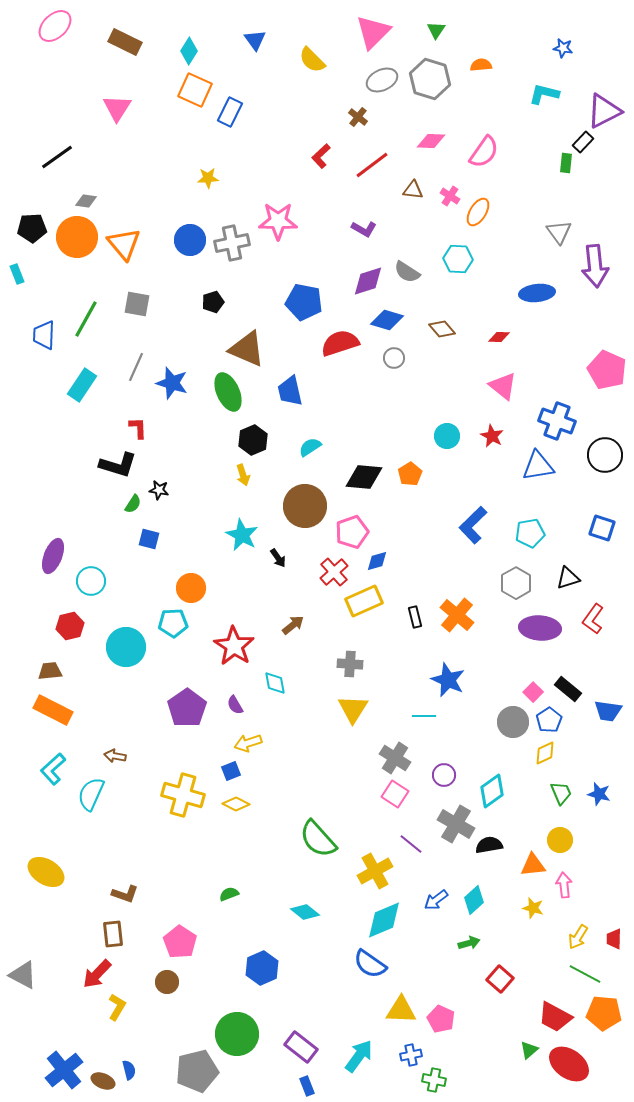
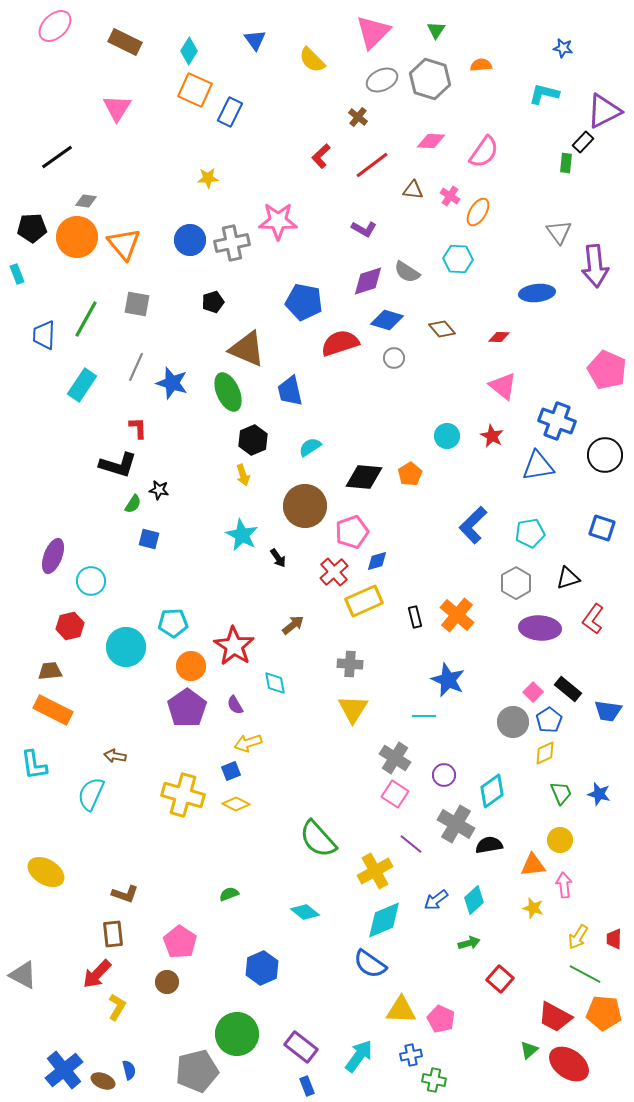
orange circle at (191, 588): moved 78 px down
cyan L-shape at (53, 769): moved 19 px left, 4 px up; rotated 56 degrees counterclockwise
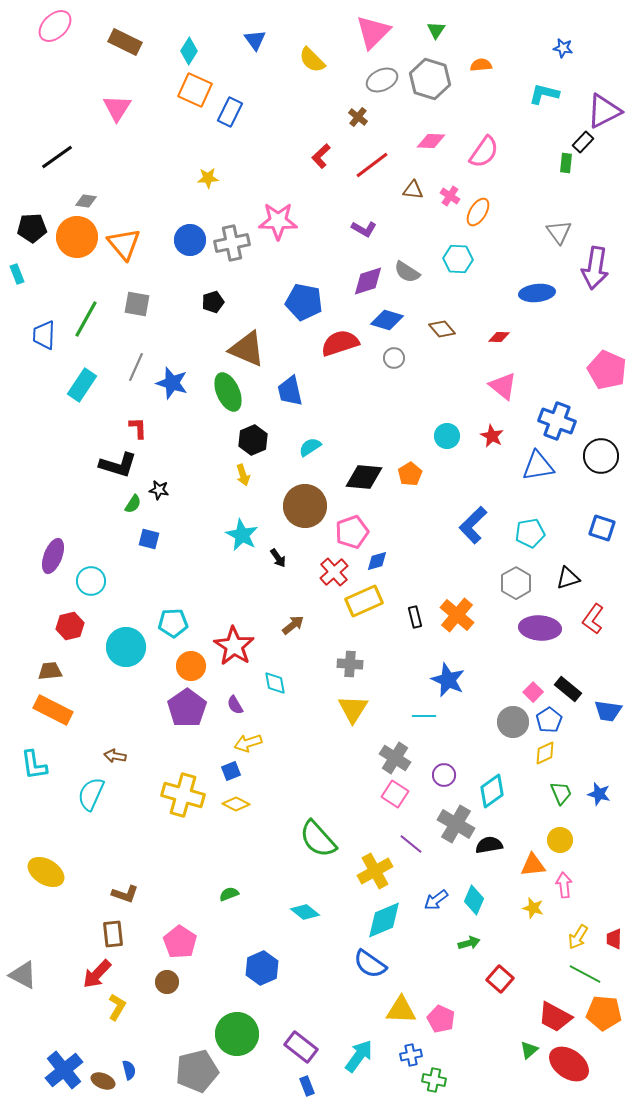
purple arrow at (595, 266): moved 2 px down; rotated 15 degrees clockwise
black circle at (605, 455): moved 4 px left, 1 px down
cyan diamond at (474, 900): rotated 24 degrees counterclockwise
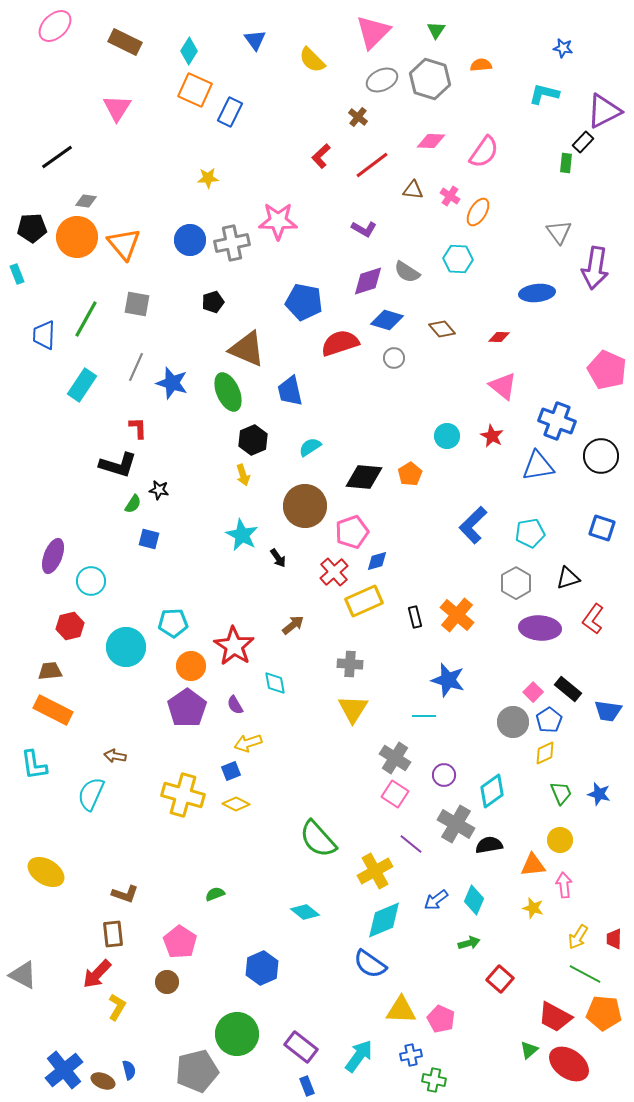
blue star at (448, 680): rotated 8 degrees counterclockwise
green semicircle at (229, 894): moved 14 px left
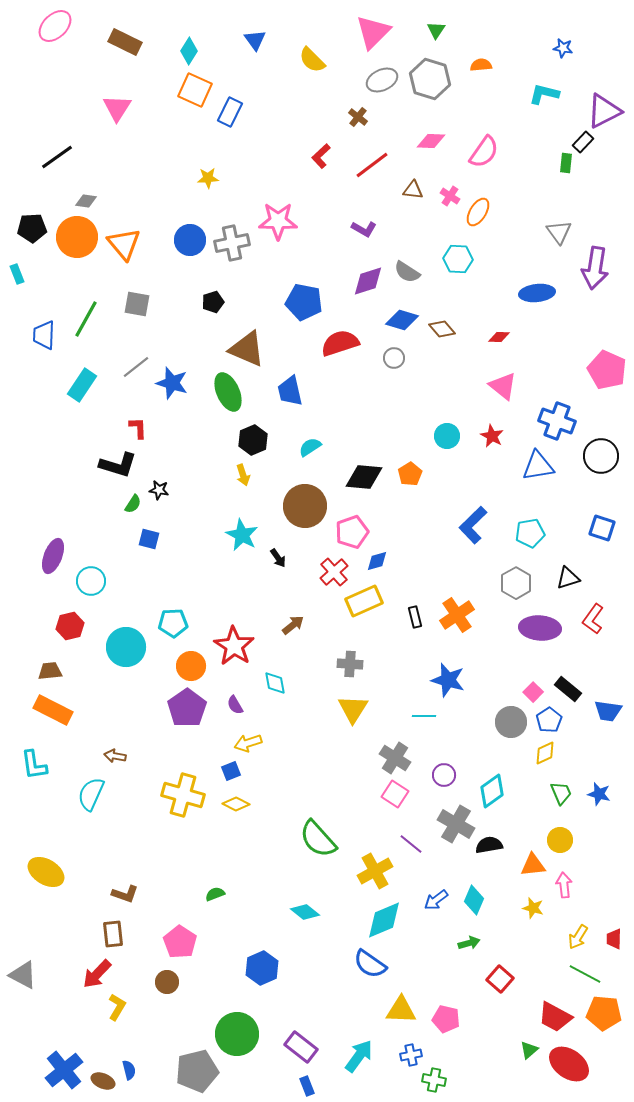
blue diamond at (387, 320): moved 15 px right
gray line at (136, 367): rotated 28 degrees clockwise
orange cross at (457, 615): rotated 16 degrees clockwise
gray circle at (513, 722): moved 2 px left
pink pentagon at (441, 1019): moved 5 px right; rotated 12 degrees counterclockwise
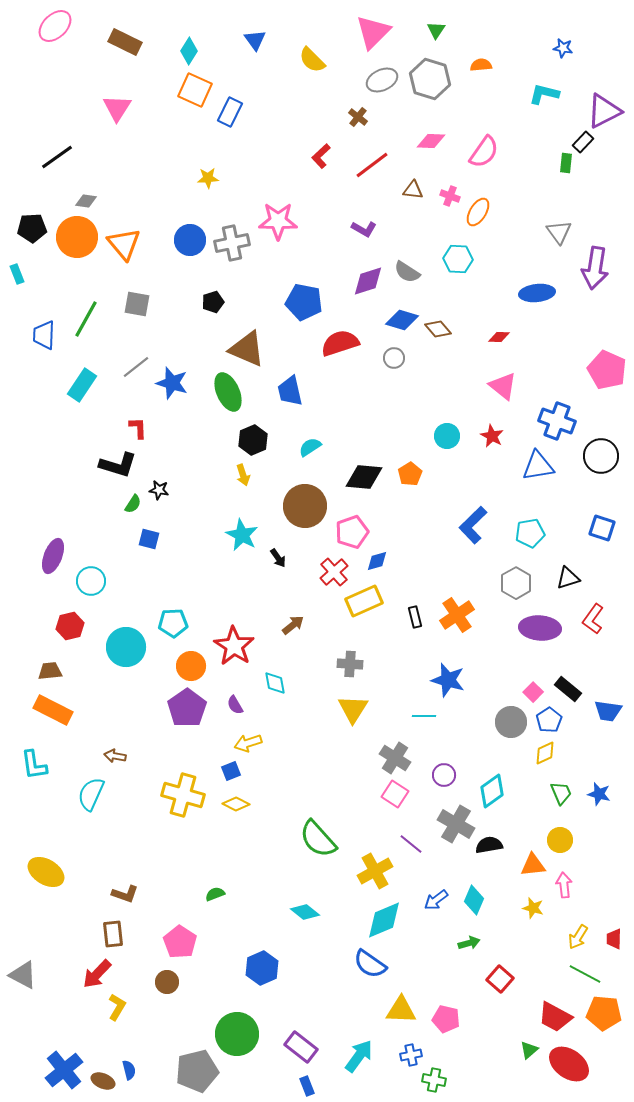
pink cross at (450, 196): rotated 12 degrees counterclockwise
brown diamond at (442, 329): moved 4 px left
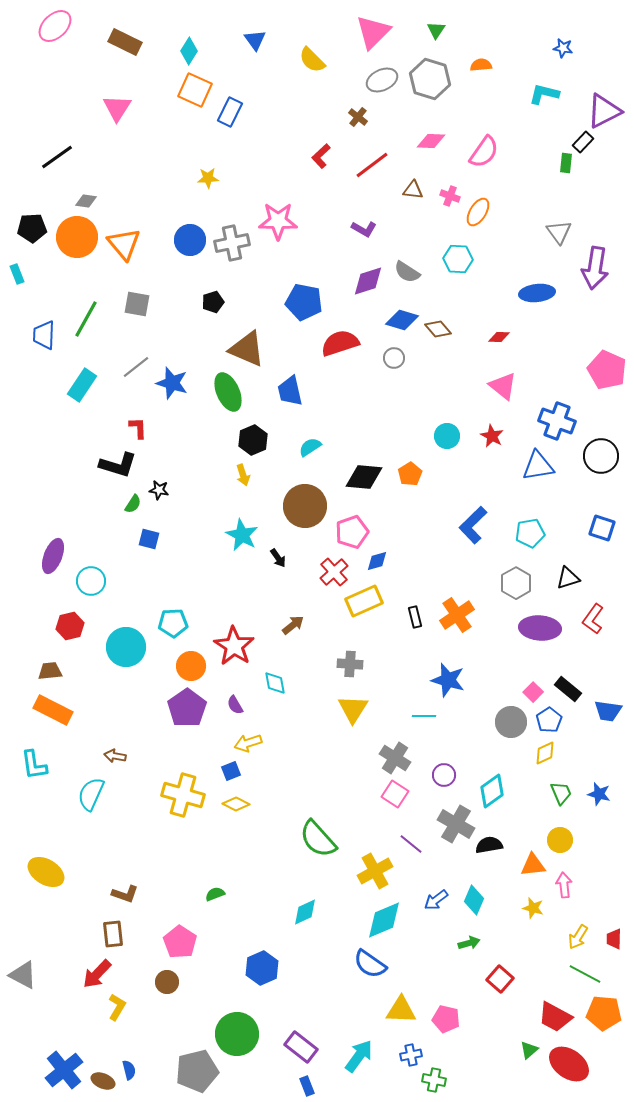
cyan diamond at (305, 912): rotated 64 degrees counterclockwise
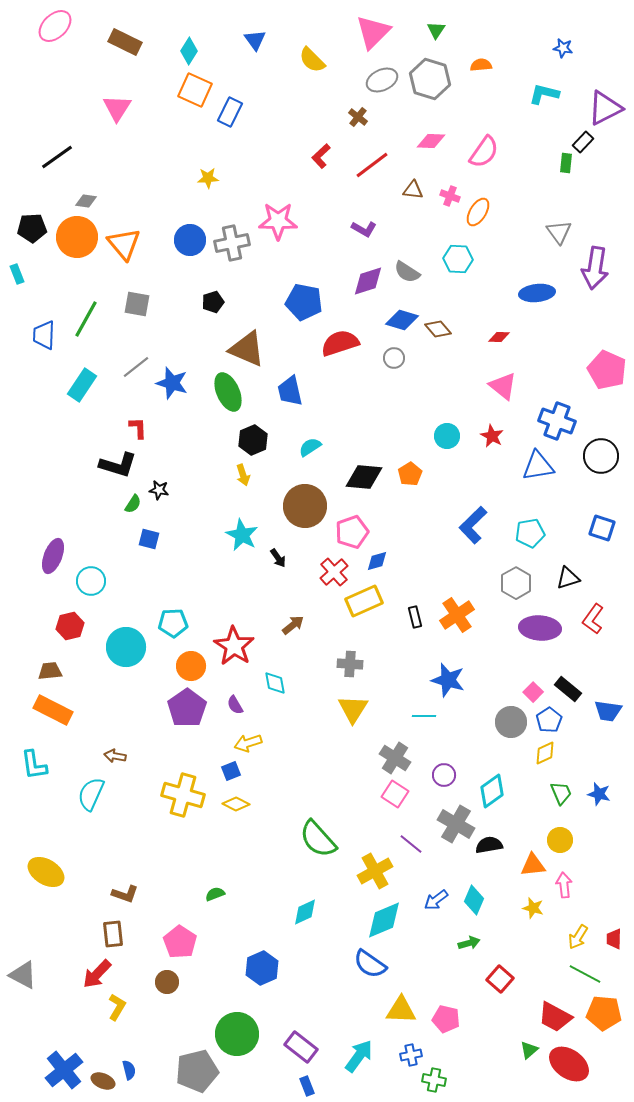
purple triangle at (604, 111): moved 1 px right, 3 px up
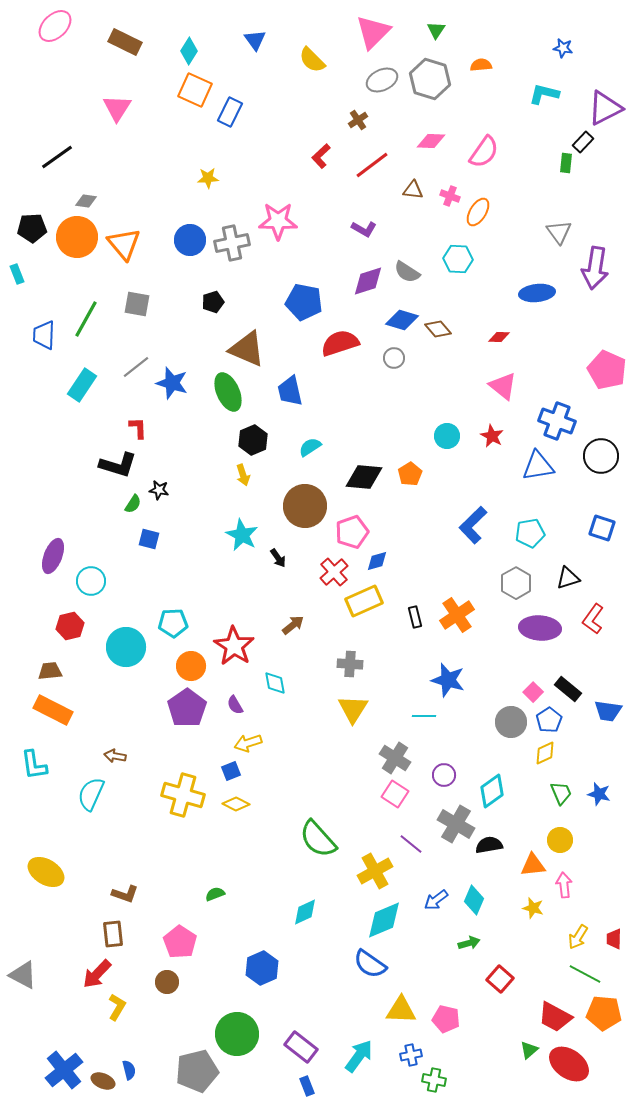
brown cross at (358, 117): moved 3 px down; rotated 18 degrees clockwise
